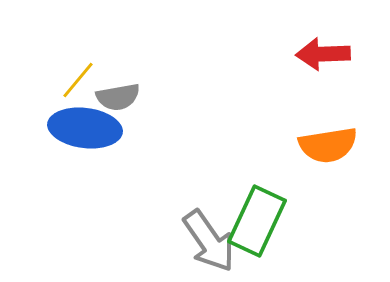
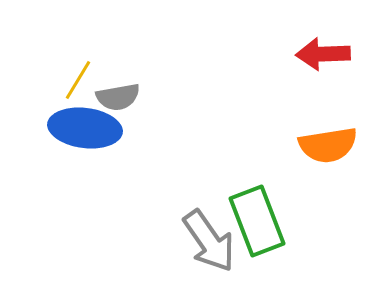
yellow line: rotated 9 degrees counterclockwise
green rectangle: rotated 46 degrees counterclockwise
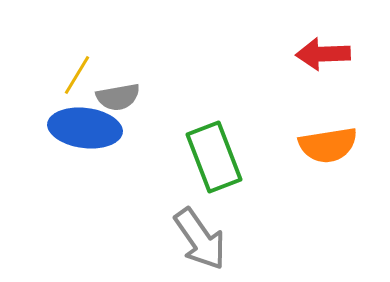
yellow line: moved 1 px left, 5 px up
green rectangle: moved 43 px left, 64 px up
gray arrow: moved 9 px left, 2 px up
